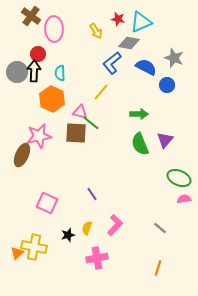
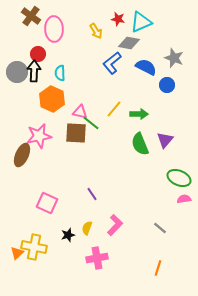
yellow line: moved 13 px right, 17 px down
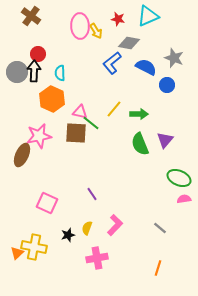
cyan triangle: moved 7 px right, 6 px up
pink ellipse: moved 26 px right, 3 px up
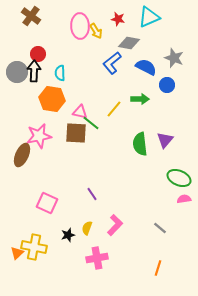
cyan triangle: moved 1 px right, 1 px down
orange hexagon: rotated 15 degrees counterclockwise
green arrow: moved 1 px right, 15 px up
green semicircle: rotated 15 degrees clockwise
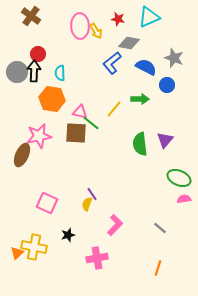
yellow semicircle: moved 24 px up
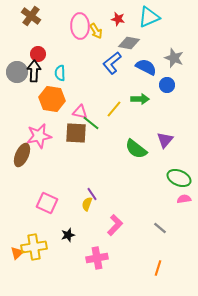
green semicircle: moved 4 px left, 5 px down; rotated 45 degrees counterclockwise
yellow cross: rotated 20 degrees counterclockwise
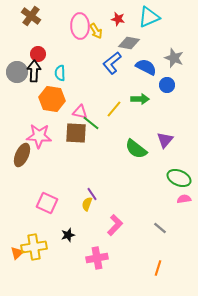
pink star: rotated 15 degrees clockwise
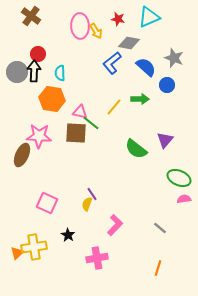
blue semicircle: rotated 15 degrees clockwise
yellow line: moved 2 px up
black star: rotated 24 degrees counterclockwise
